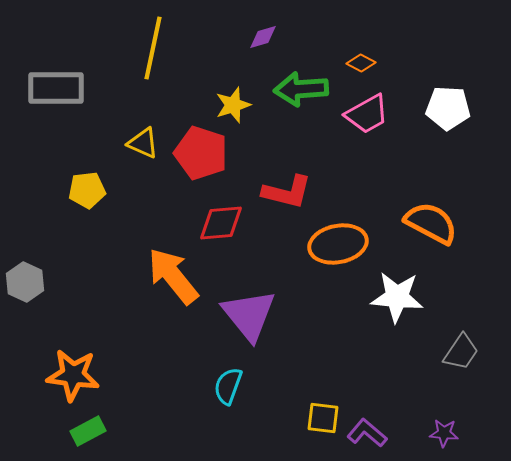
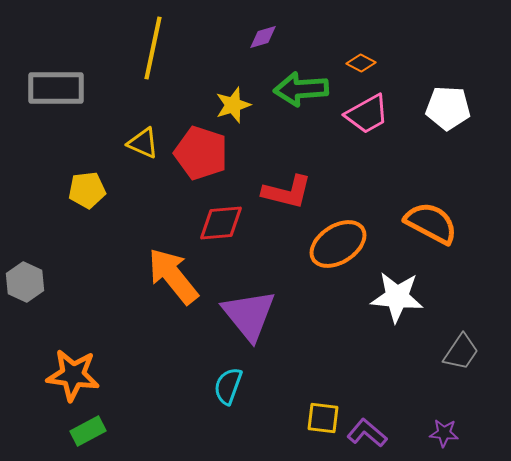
orange ellipse: rotated 22 degrees counterclockwise
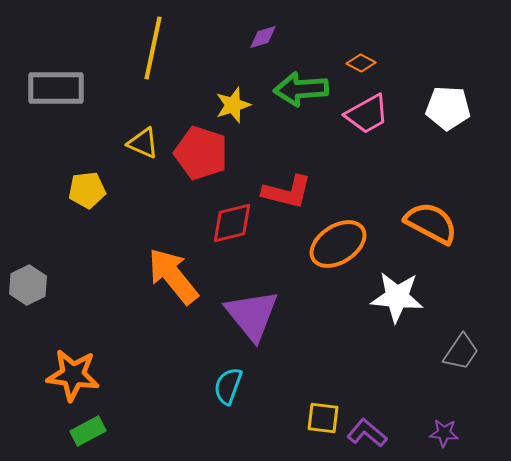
red diamond: moved 11 px right; rotated 9 degrees counterclockwise
gray hexagon: moved 3 px right, 3 px down; rotated 9 degrees clockwise
purple triangle: moved 3 px right
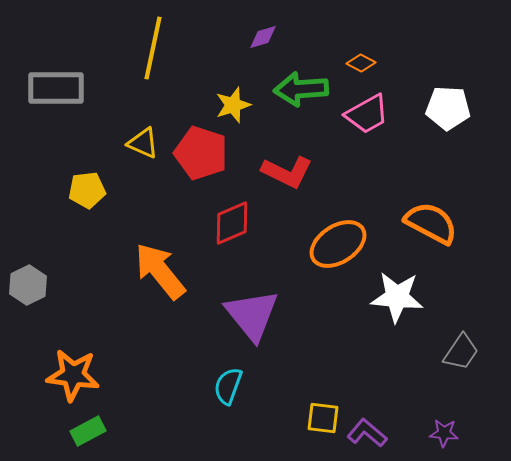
red L-shape: moved 20 px up; rotated 12 degrees clockwise
red diamond: rotated 9 degrees counterclockwise
orange arrow: moved 13 px left, 5 px up
